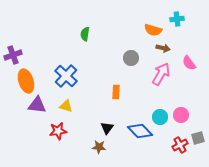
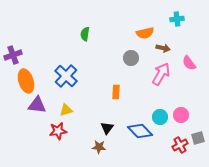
orange semicircle: moved 8 px left, 3 px down; rotated 30 degrees counterclockwise
yellow triangle: moved 4 px down; rotated 32 degrees counterclockwise
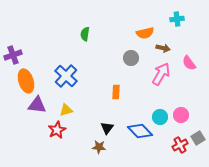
red star: moved 1 px left, 1 px up; rotated 18 degrees counterclockwise
gray square: rotated 16 degrees counterclockwise
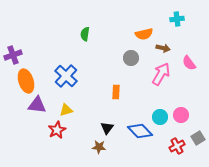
orange semicircle: moved 1 px left, 1 px down
red cross: moved 3 px left, 1 px down
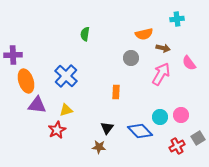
purple cross: rotated 18 degrees clockwise
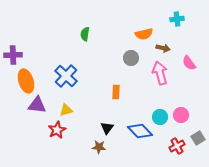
pink arrow: moved 1 px left, 1 px up; rotated 45 degrees counterclockwise
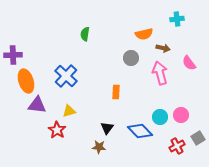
yellow triangle: moved 3 px right, 1 px down
red star: rotated 12 degrees counterclockwise
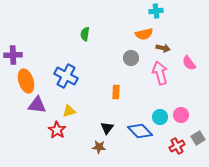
cyan cross: moved 21 px left, 8 px up
blue cross: rotated 15 degrees counterclockwise
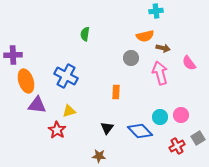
orange semicircle: moved 1 px right, 2 px down
brown star: moved 9 px down
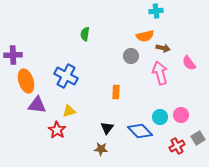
gray circle: moved 2 px up
brown star: moved 2 px right, 7 px up
